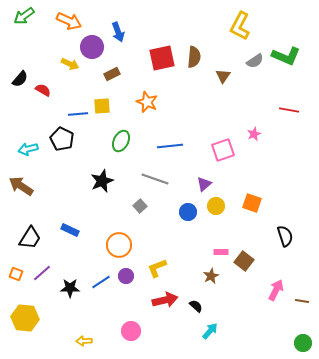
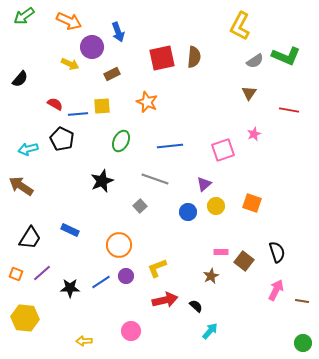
brown triangle at (223, 76): moved 26 px right, 17 px down
red semicircle at (43, 90): moved 12 px right, 14 px down
black semicircle at (285, 236): moved 8 px left, 16 px down
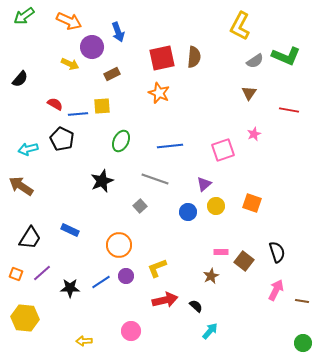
orange star at (147, 102): moved 12 px right, 9 px up
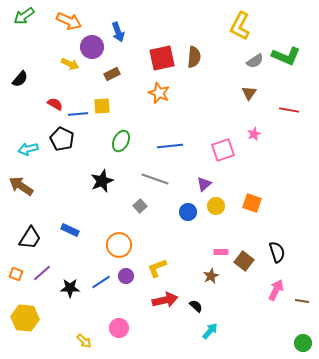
pink circle at (131, 331): moved 12 px left, 3 px up
yellow arrow at (84, 341): rotated 133 degrees counterclockwise
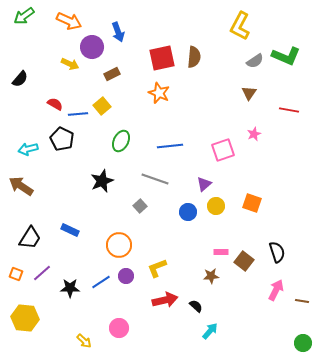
yellow square at (102, 106): rotated 36 degrees counterclockwise
brown star at (211, 276): rotated 21 degrees clockwise
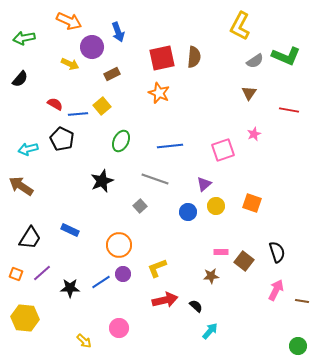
green arrow at (24, 16): moved 22 px down; rotated 25 degrees clockwise
purple circle at (126, 276): moved 3 px left, 2 px up
green circle at (303, 343): moved 5 px left, 3 px down
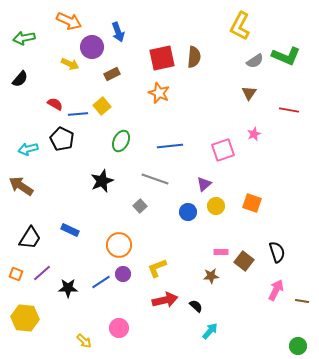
black star at (70, 288): moved 2 px left
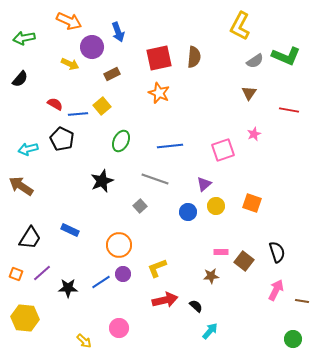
red square at (162, 58): moved 3 px left
green circle at (298, 346): moved 5 px left, 7 px up
